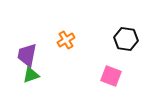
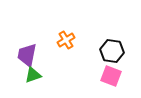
black hexagon: moved 14 px left, 12 px down
green triangle: moved 2 px right
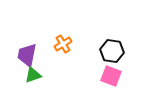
orange cross: moved 3 px left, 4 px down
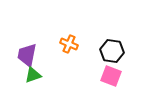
orange cross: moved 6 px right; rotated 36 degrees counterclockwise
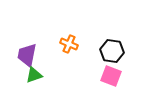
green triangle: moved 1 px right
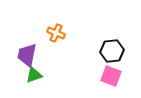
orange cross: moved 13 px left, 11 px up
black hexagon: rotated 15 degrees counterclockwise
